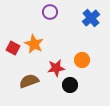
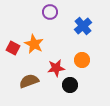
blue cross: moved 8 px left, 8 px down
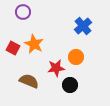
purple circle: moved 27 px left
orange circle: moved 6 px left, 3 px up
brown semicircle: rotated 42 degrees clockwise
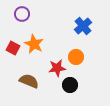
purple circle: moved 1 px left, 2 px down
red star: moved 1 px right
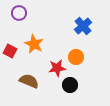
purple circle: moved 3 px left, 1 px up
red square: moved 3 px left, 3 px down
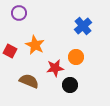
orange star: moved 1 px right, 1 px down
red star: moved 2 px left
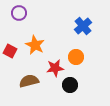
brown semicircle: rotated 36 degrees counterclockwise
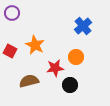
purple circle: moved 7 px left
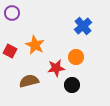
red star: moved 1 px right
black circle: moved 2 px right
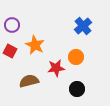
purple circle: moved 12 px down
black circle: moved 5 px right, 4 px down
